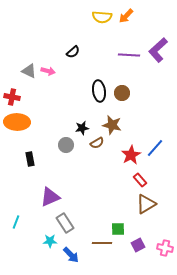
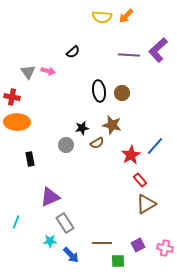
gray triangle: moved 1 px left, 1 px down; rotated 28 degrees clockwise
blue line: moved 2 px up
green square: moved 32 px down
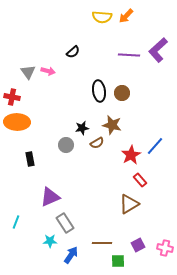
brown triangle: moved 17 px left
blue arrow: rotated 102 degrees counterclockwise
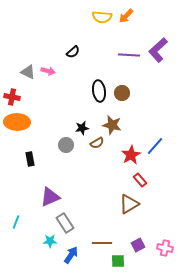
gray triangle: rotated 28 degrees counterclockwise
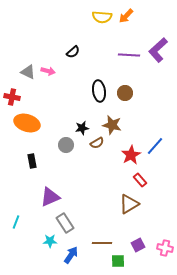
brown circle: moved 3 px right
orange ellipse: moved 10 px right, 1 px down; rotated 15 degrees clockwise
black rectangle: moved 2 px right, 2 px down
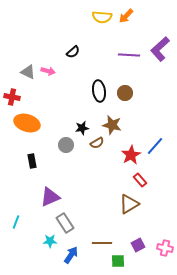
purple L-shape: moved 2 px right, 1 px up
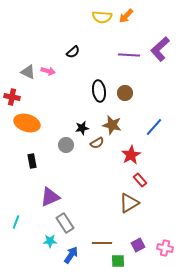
blue line: moved 1 px left, 19 px up
brown triangle: moved 1 px up
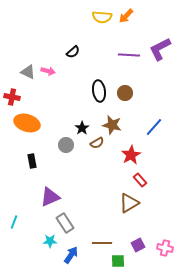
purple L-shape: rotated 15 degrees clockwise
black star: rotated 24 degrees counterclockwise
cyan line: moved 2 px left
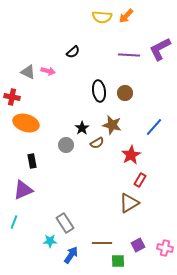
orange ellipse: moved 1 px left
red rectangle: rotated 72 degrees clockwise
purple triangle: moved 27 px left, 7 px up
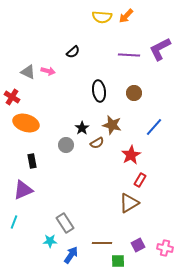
brown circle: moved 9 px right
red cross: rotated 21 degrees clockwise
